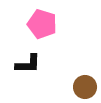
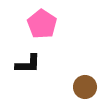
pink pentagon: rotated 16 degrees clockwise
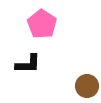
brown circle: moved 2 px right, 1 px up
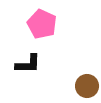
pink pentagon: rotated 8 degrees counterclockwise
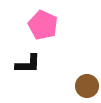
pink pentagon: moved 1 px right, 1 px down
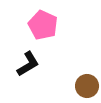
black L-shape: rotated 32 degrees counterclockwise
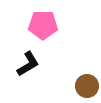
pink pentagon: rotated 24 degrees counterclockwise
